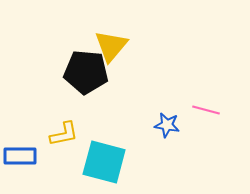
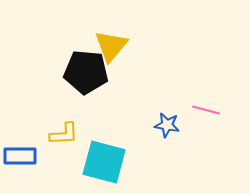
yellow L-shape: rotated 8 degrees clockwise
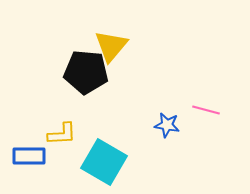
yellow L-shape: moved 2 px left
blue rectangle: moved 9 px right
cyan square: rotated 15 degrees clockwise
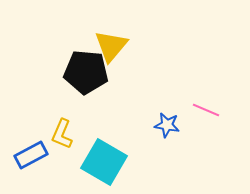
pink line: rotated 8 degrees clockwise
yellow L-shape: rotated 116 degrees clockwise
blue rectangle: moved 2 px right, 1 px up; rotated 28 degrees counterclockwise
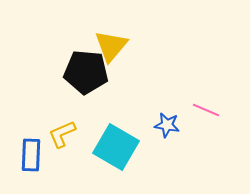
yellow L-shape: rotated 44 degrees clockwise
blue rectangle: rotated 60 degrees counterclockwise
cyan square: moved 12 px right, 15 px up
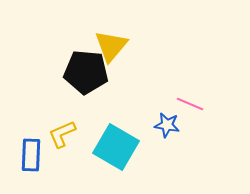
pink line: moved 16 px left, 6 px up
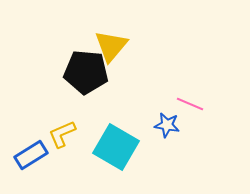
blue rectangle: rotated 56 degrees clockwise
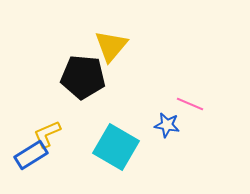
black pentagon: moved 3 px left, 5 px down
yellow L-shape: moved 15 px left
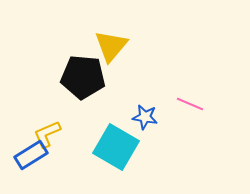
blue star: moved 22 px left, 8 px up
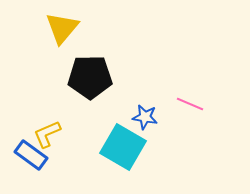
yellow triangle: moved 49 px left, 18 px up
black pentagon: moved 7 px right; rotated 6 degrees counterclockwise
cyan square: moved 7 px right
blue rectangle: rotated 68 degrees clockwise
